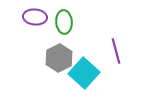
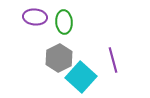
purple line: moved 3 px left, 9 px down
cyan square: moved 3 px left, 4 px down
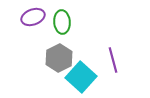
purple ellipse: moved 2 px left; rotated 25 degrees counterclockwise
green ellipse: moved 2 px left
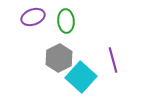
green ellipse: moved 4 px right, 1 px up
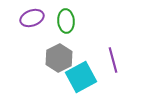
purple ellipse: moved 1 px left, 1 px down
cyan square: rotated 20 degrees clockwise
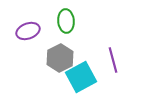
purple ellipse: moved 4 px left, 13 px down
gray hexagon: moved 1 px right
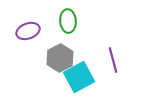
green ellipse: moved 2 px right
cyan square: moved 2 px left
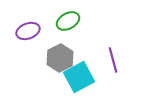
green ellipse: rotated 65 degrees clockwise
